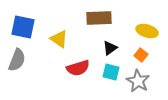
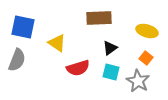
yellow triangle: moved 2 px left, 4 px down
orange square: moved 5 px right, 3 px down
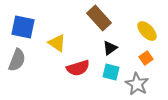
brown rectangle: rotated 50 degrees clockwise
yellow ellipse: rotated 30 degrees clockwise
orange square: rotated 16 degrees clockwise
gray star: moved 1 px left, 3 px down
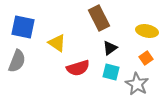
brown rectangle: rotated 15 degrees clockwise
yellow ellipse: rotated 35 degrees counterclockwise
gray semicircle: moved 1 px down
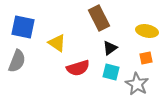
orange square: rotated 24 degrees clockwise
